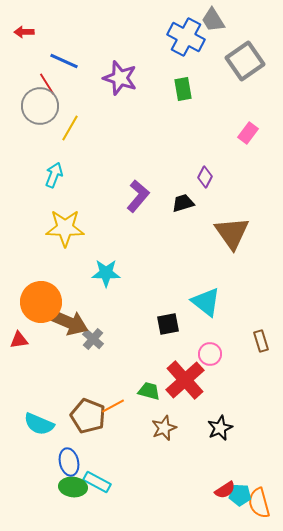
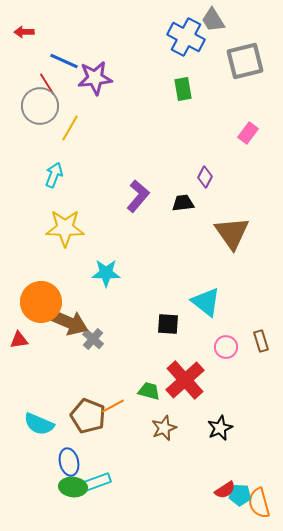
gray square: rotated 21 degrees clockwise
purple star: moved 25 px left; rotated 24 degrees counterclockwise
black trapezoid: rotated 10 degrees clockwise
black square: rotated 15 degrees clockwise
pink circle: moved 16 px right, 7 px up
cyan rectangle: rotated 48 degrees counterclockwise
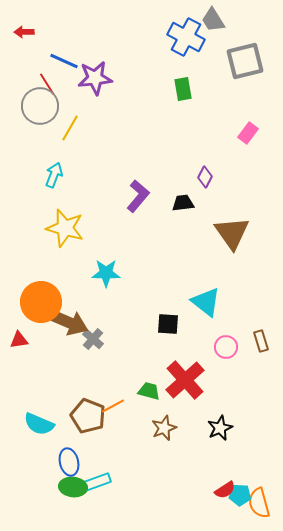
yellow star: rotated 15 degrees clockwise
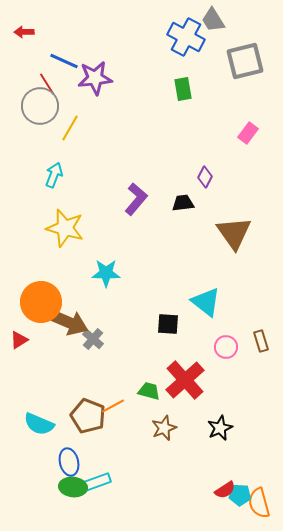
purple L-shape: moved 2 px left, 3 px down
brown triangle: moved 2 px right
red triangle: rotated 24 degrees counterclockwise
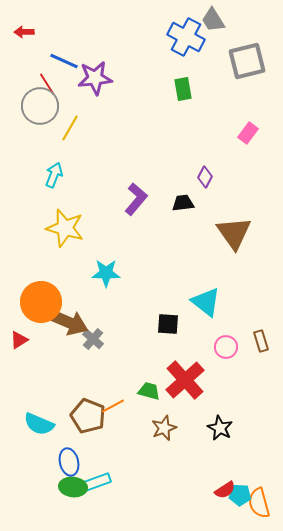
gray square: moved 2 px right
black star: rotated 20 degrees counterclockwise
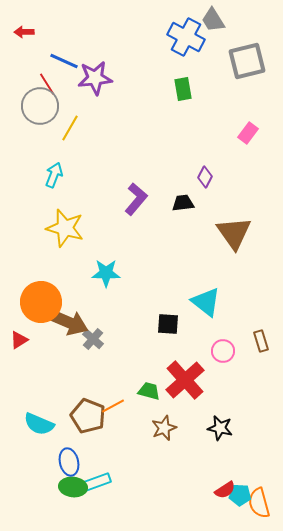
pink circle: moved 3 px left, 4 px down
black star: rotated 15 degrees counterclockwise
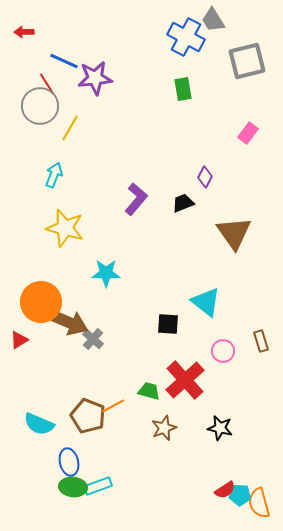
black trapezoid: rotated 15 degrees counterclockwise
cyan rectangle: moved 1 px right, 4 px down
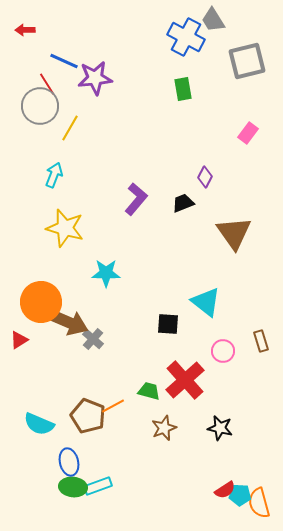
red arrow: moved 1 px right, 2 px up
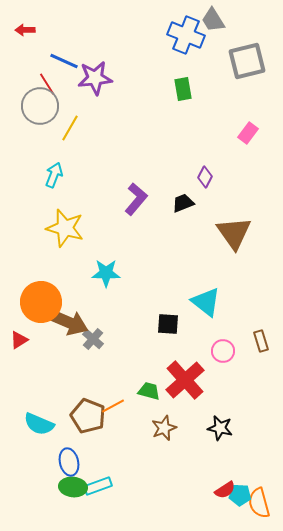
blue cross: moved 2 px up; rotated 6 degrees counterclockwise
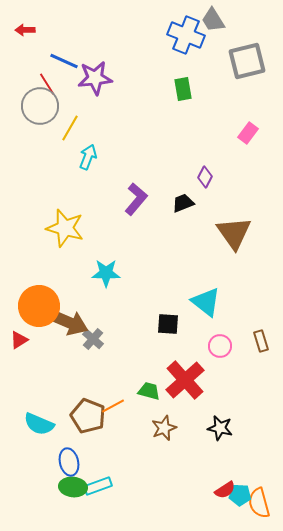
cyan arrow: moved 34 px right, 18 px up
orange circle: moved 2 px left, 4 px down
pink circle: moved 3 px left, 5 px up
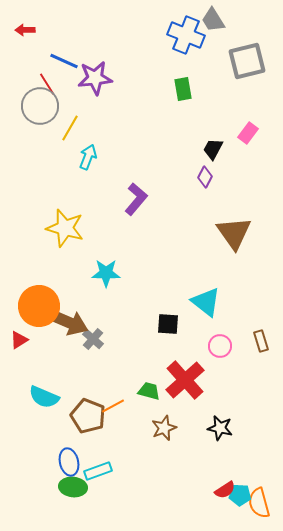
black trapezoid: moved 30 px right, 54 px up; rotated 40 degrees counterclockwise
cyan semicircle: moved 5 px right, 27 px up
cyan rectangle: moved 15 px up
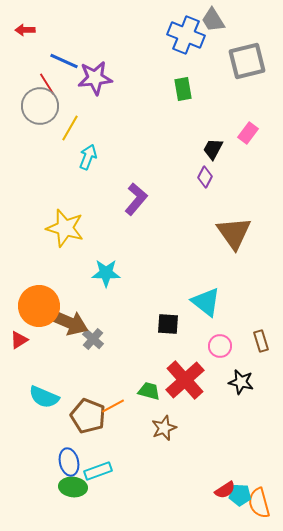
black star: moved 21 px right, 46 px up
